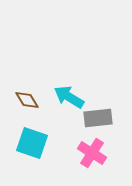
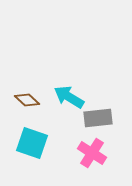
brown diamond: rotated 15 degrees counterclockwise
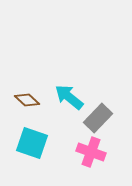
cyan arrow: rotated 8 degrees clockwise
gray rectangle: rotated 40 degrees counterclockwise
pink cross: moved 1 px left, 1 px up; rotated 12 degrees counterclockwise
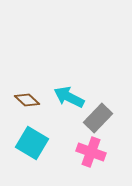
cyan arrow: rotated 12 degrees counterclockwise
cyan square: rotated 12 degrees clockwise
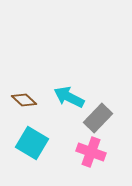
brown diamond: moved 3 px left
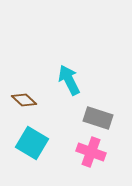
cyan arrow: moved 17 px up; rotated 36 degrees clockwise
gray rectangle: rotated 64 degrees clockwise
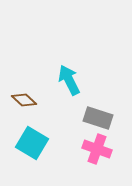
pink cross: moved 6 px right, 3 px up
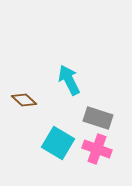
cyan square: moved 26 px right
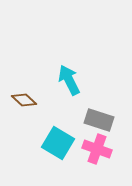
gray rectangle: moved 1 px right, 2 px down
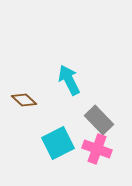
gray rectangle: rotated 28 degrees clockwise
cyan square: rotated 32 degrees clockwise
